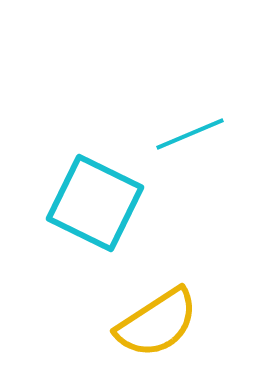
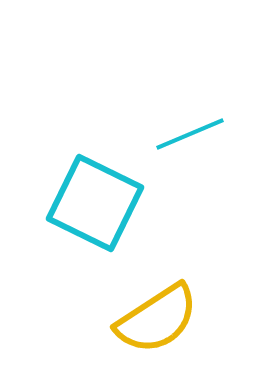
yellow semicircle: moved 4 px up
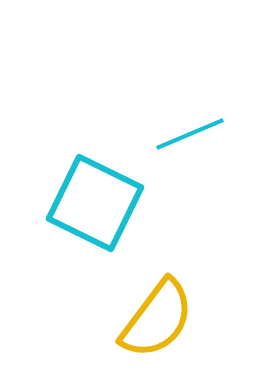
yellow semicircle: rotated 20 degrees counterclockwise
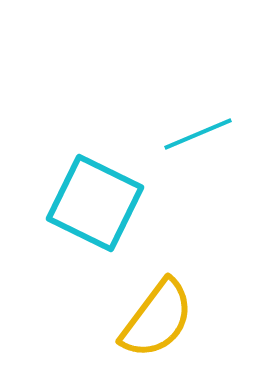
cyan line: moved 8 px right
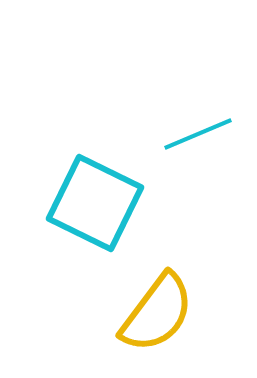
yellow semicircle: moved 6 px up
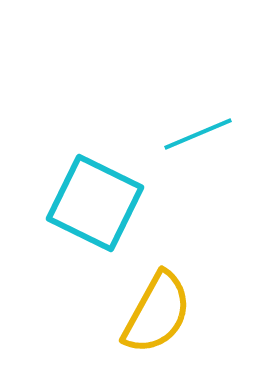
yellow semicircle: rotated 8 degrees counterclockwise
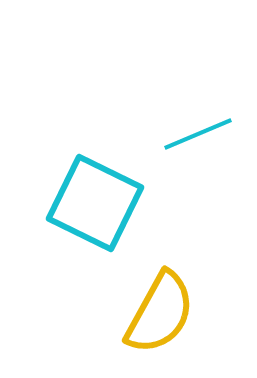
yellow semicircle: moved 3 px right
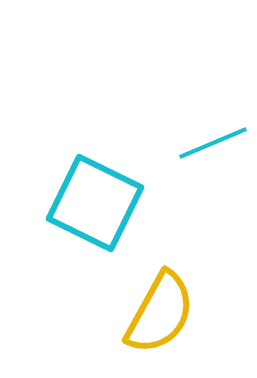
cyan line: moved 15 px right, 9 px down
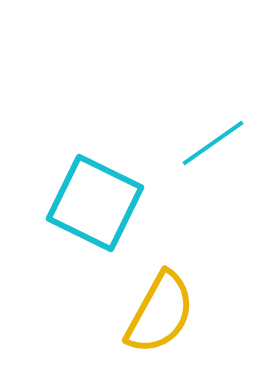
cyan line: rotated 12 degrees counterclockwise
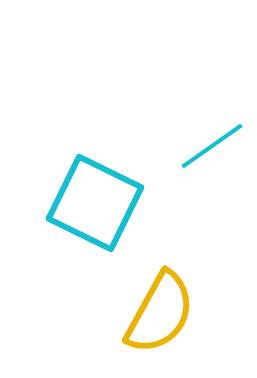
cyan line: moved 1 px left, 3 px down
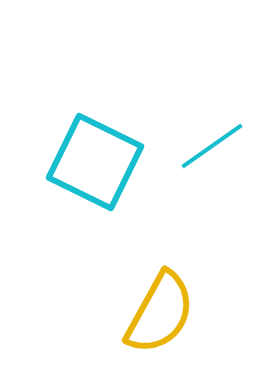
cyan square: moved 41 px up
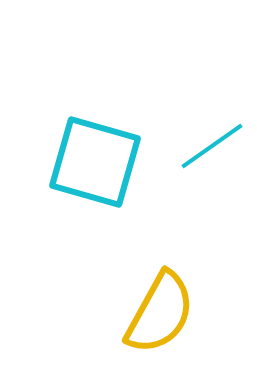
cyan square: rotated 10 degrees counterclockwise
